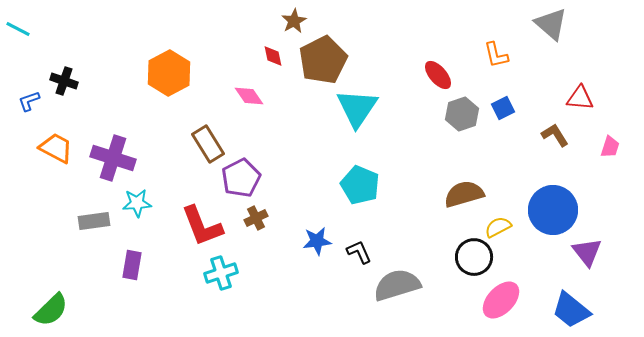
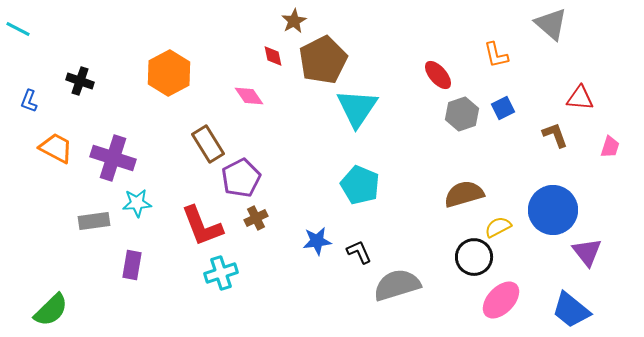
black cross: moved 16 px right
blue L-shape: rotated 50 degrees counterclockwise
brown L-shape: rotated 12 degrees clockwise
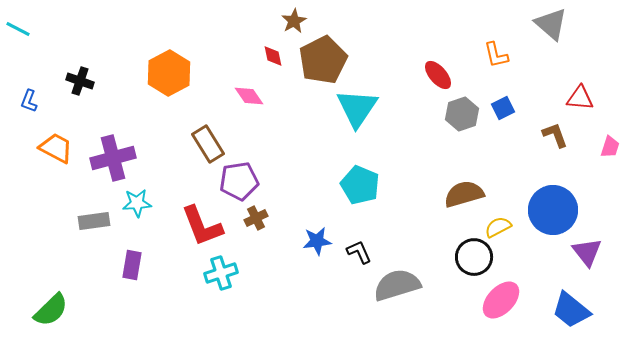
purple cross: rotated 33 degrees counterclockwise
purple pentagon: moved 2 px left, 3 px down; rotated 18 degrees clockwise
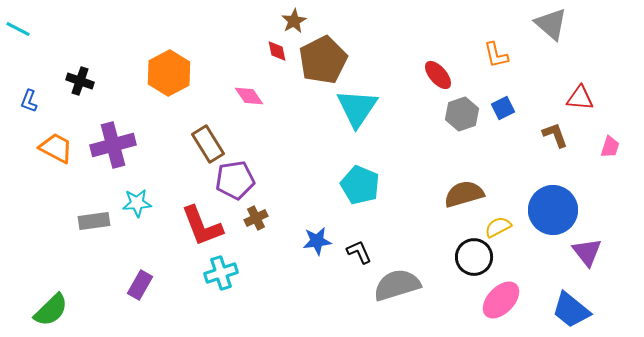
red diamond: moved 4 px right, 5 px up
purple cross: moved 13 px up
purple pentagon: moved 4 px left, 1 px up
purple rectangle: moved 8 px right, 20 px down; rotated 20 degrees clockwise
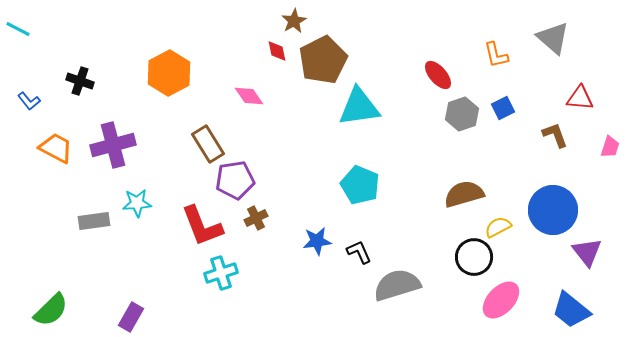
gray triangle: moved 2 px right, 14 px down
blue L-shape: rotated 60 degrees counterclockwise
cyan triangle: moved 2 px right, 1 px up; rotated 48 degrees clockwise
purple rectangle: moved 9 px left, 32 px down
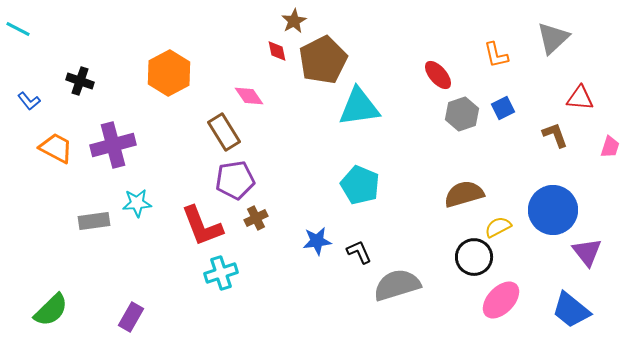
gray triangle: rotated 36 degrees clockwise
brown rectangle: moved 16 px right, 12 px up
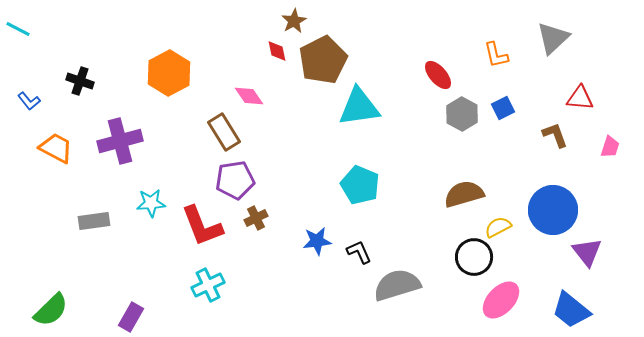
gray hexagon: rotated 12 degrees counterclockwise
purple cross: moved 7 px right, 4 px up
cyan star: moved 14 px right
cyan cross: moved 13 px left, 12 px down; rotated 8 degrees counterclockwise
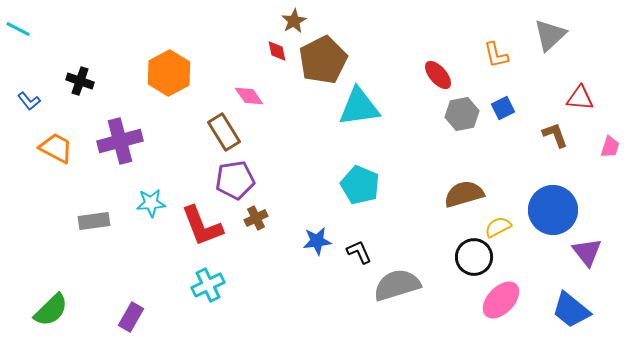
gray triangle: moved 3 px left, 3 px up
gray hexagon: rotated 20 degrees clockwise
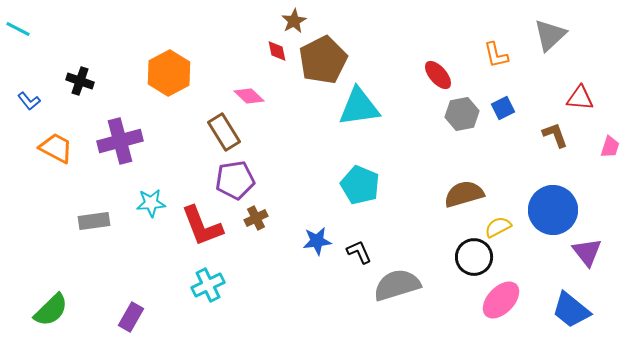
pink diamond: rotated 12 degrees counterclockwise
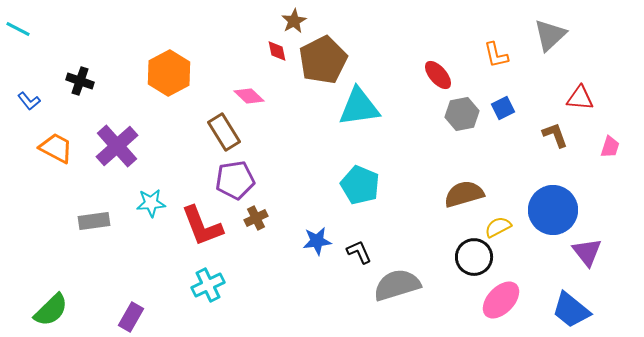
purple cross: moved 3 px left, 5 px down; rotated 27 degrees counterclockwise
